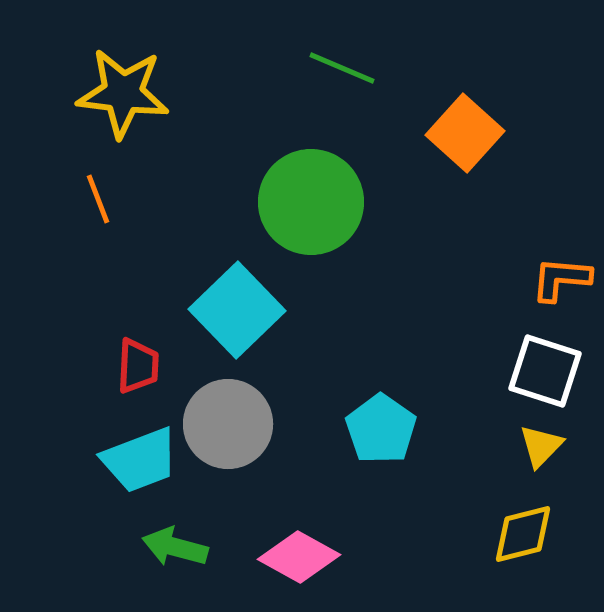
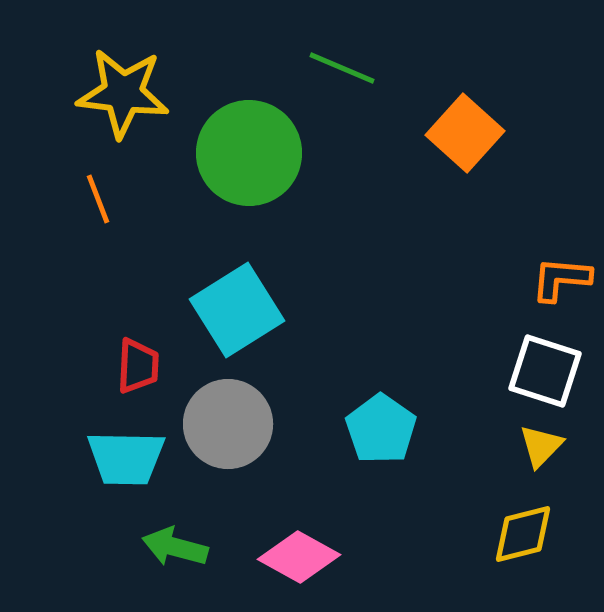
green circle: moved 62 px left, 49 px up
cyan square: rotated 12 degrees clockwise
cyan trapezoid: moved 14 px left, 2 px up; rotated 22 degrees clockwise
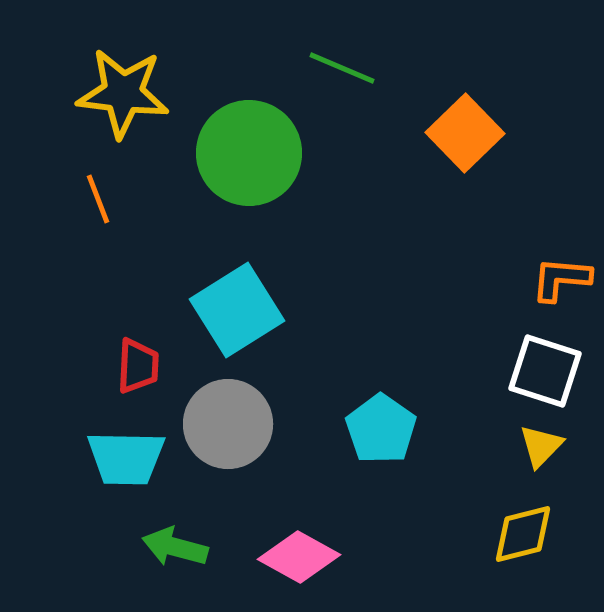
orange square: rotated 4 degrees clockwise
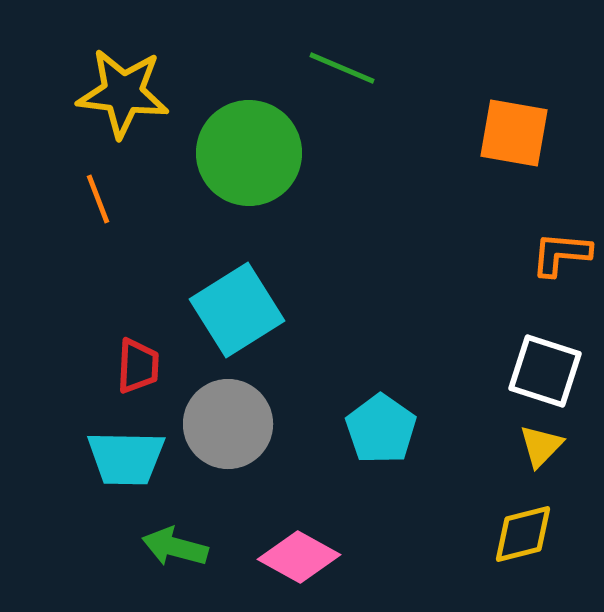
orange square: moved 49 px right; rotated 36 degrees counterclockwise
orange L-shape: moved 25 px up
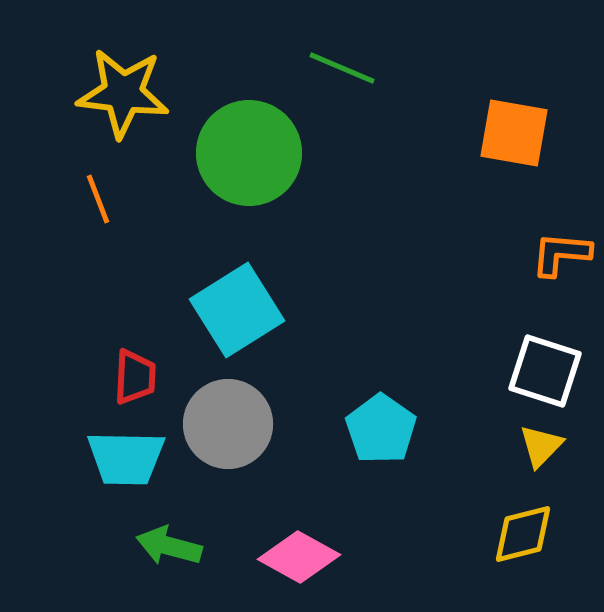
red trapezoid: moved 3 px left, 11 px down
green arrow: moved 6 px left, 1 px up
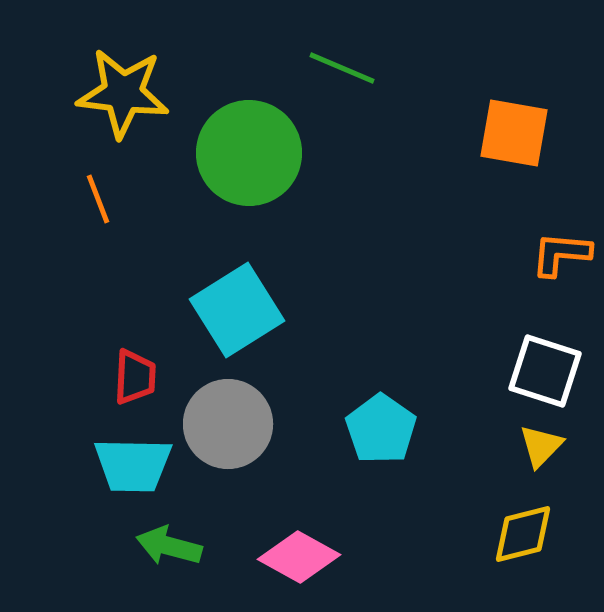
cyan trapezoid: moved 7 px right, 7 px down
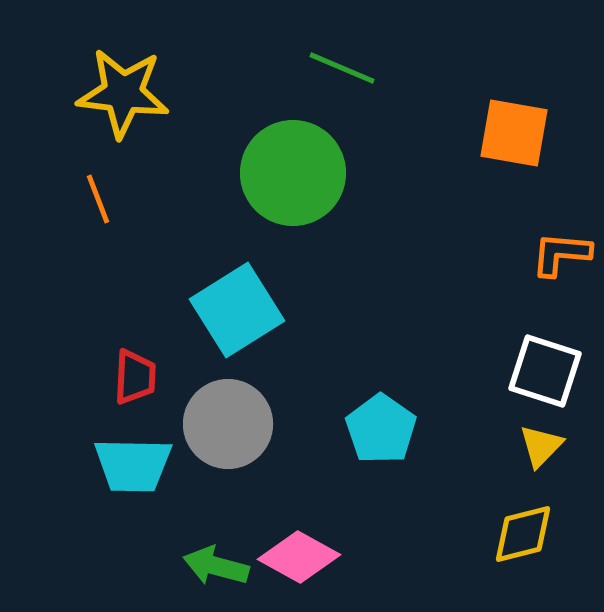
green circle: moved 44 px right, 20 px down
green arrow: moved 47 px right, 20 px down
